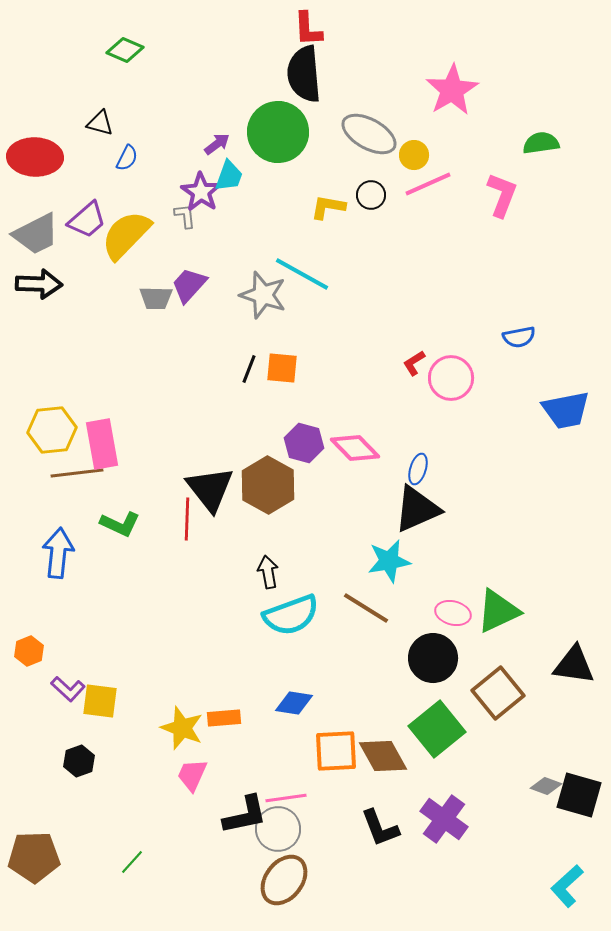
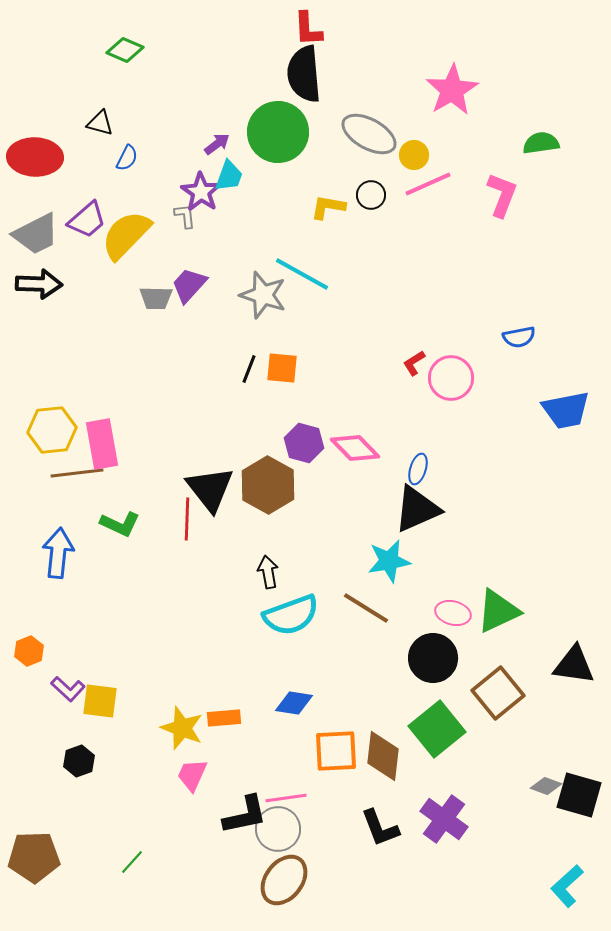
brown diamond at (383, 756): rotated 36 degrees clockwise
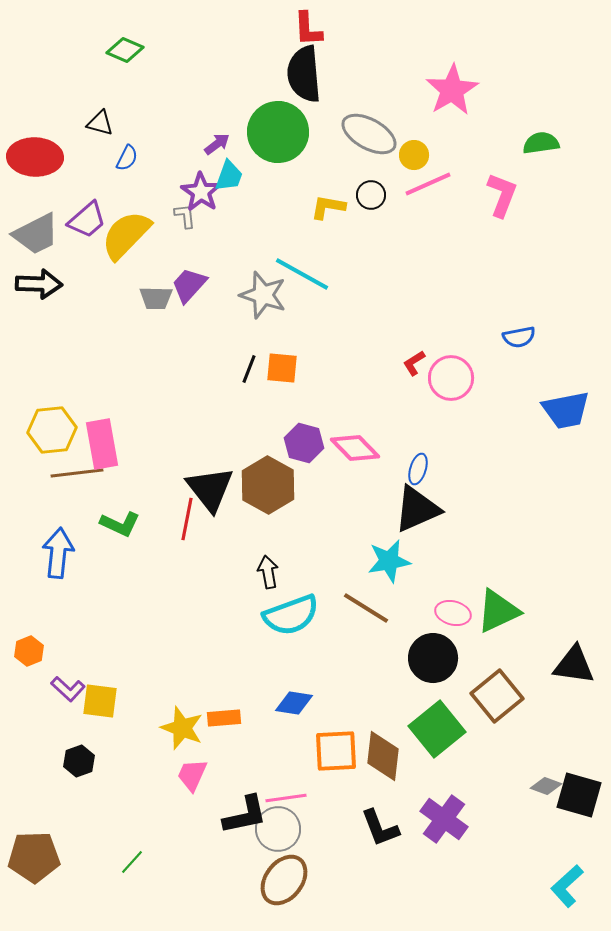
red line at (187, 519): rotated 9 degrees clockwise
brown square at (498, 693): moved 1 px left, 3 px down
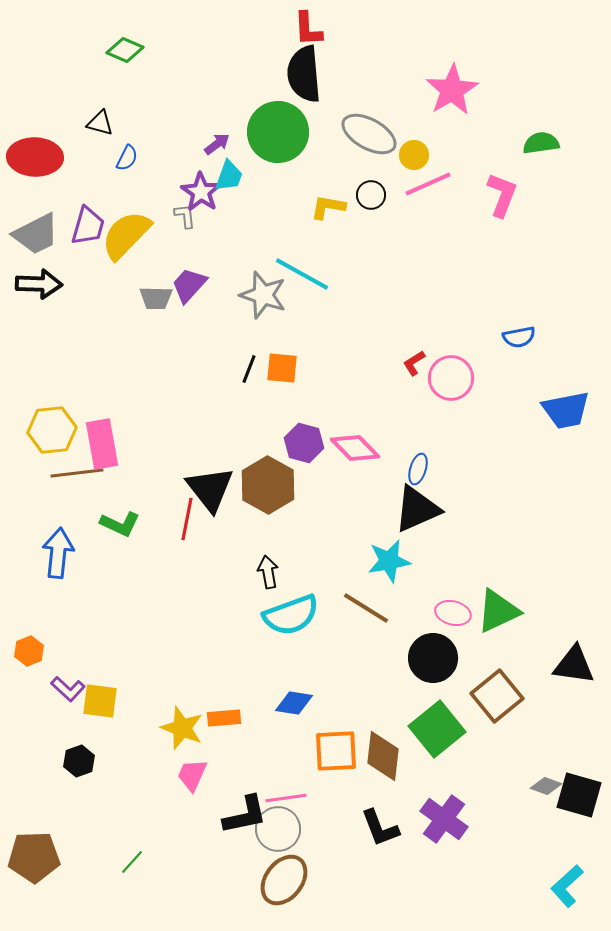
purple trapezoid at (87, 220): moved 1 px right, 6 px down; rotated 33 degrees counterclockwise
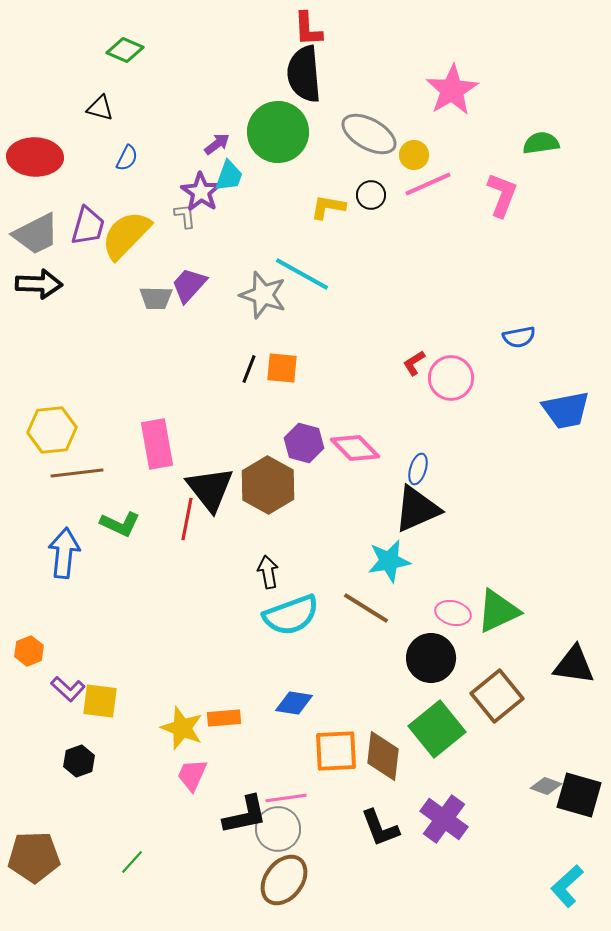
black triangle at (100, 123): moved 15 px up
pink rectangle at (102, 444): moved 55 px right
blue arrow at (58, 553): moved 6 px right
black circle at (433, 658): moved 2 px left
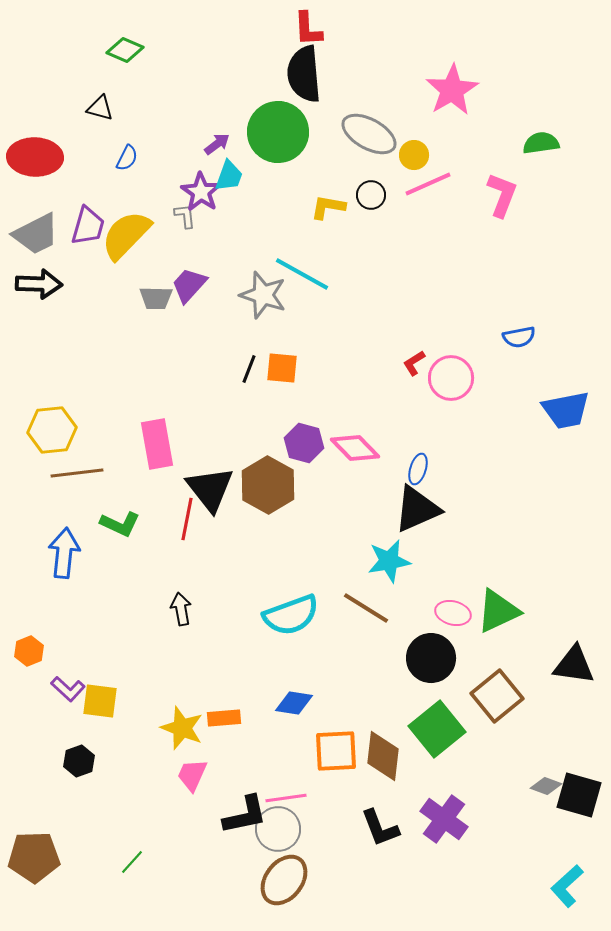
black arrow at (268, 572): moved 87 px left, 37 px down
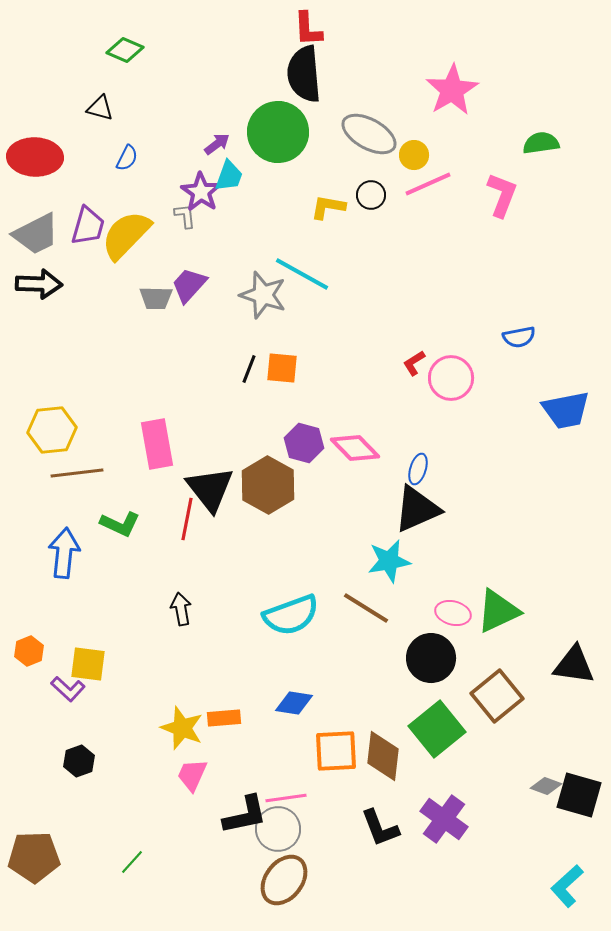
yellow square at (100, 701): moved 12 px left, 37 px up
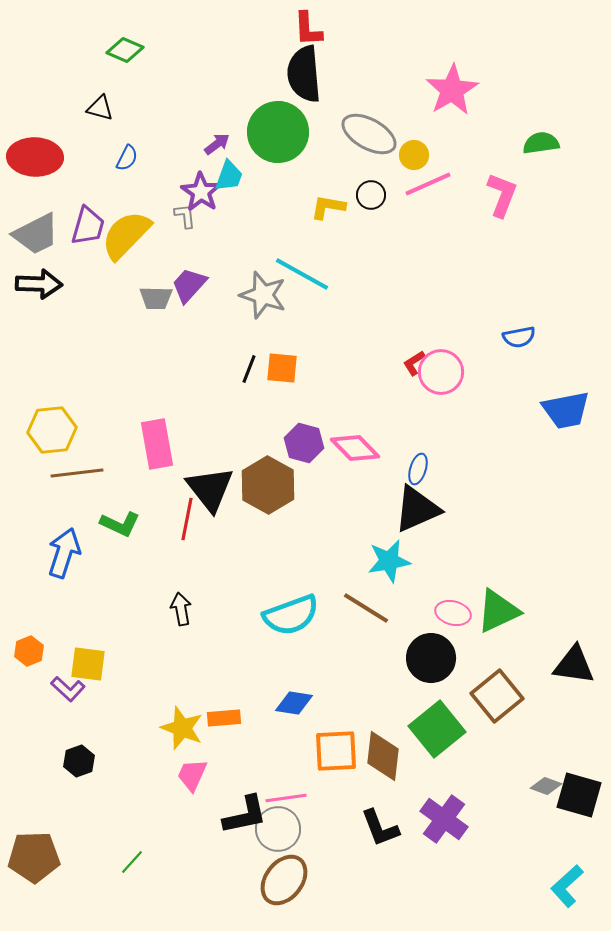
pink circle at (451, 378): moved 10 px left, 6 px up
blue arrow at (64, 553): rotated 12 degrees clockwise
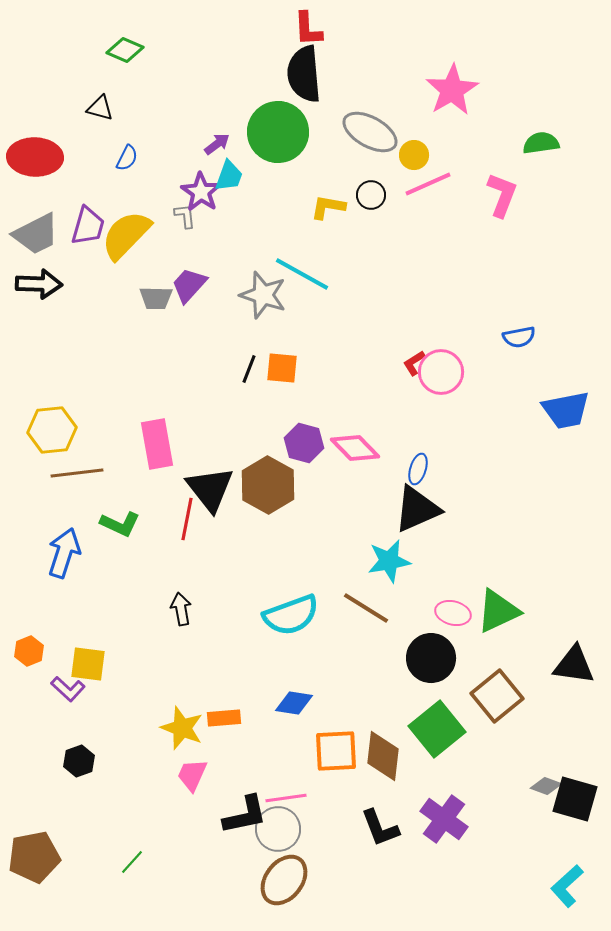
gray ellipse at (369, 134): moved 1 px right, 2 px up
black square at (579, 795): moved 4 px left, 4 px down
brown pentagon at (34, 857): rotated 9 degrees counterclockwise
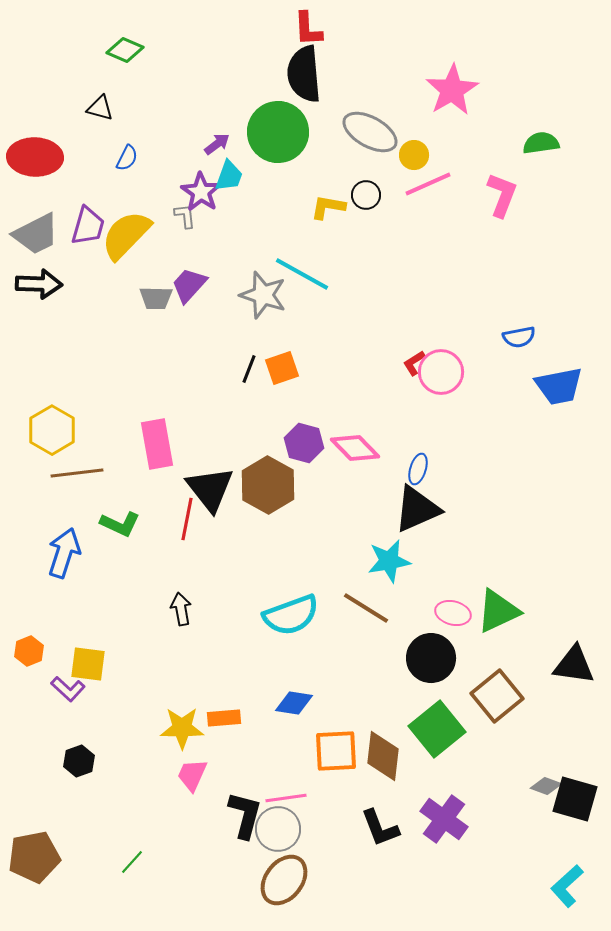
black circle at (371, 195): moved 5 px left
orange square at (282, 368): rotated 24 degrees counterclockwise
blue trapezoid at (566, 410): moved 7 px left, 24 px up
yellow hexagon at (52, 430): rotated 24 degrees counterclockwise
yellow star at (182, 728): rotated 21 degrees counterclockwise
black L-shape at (245, 815): rotated 63 degrees counterclockwise
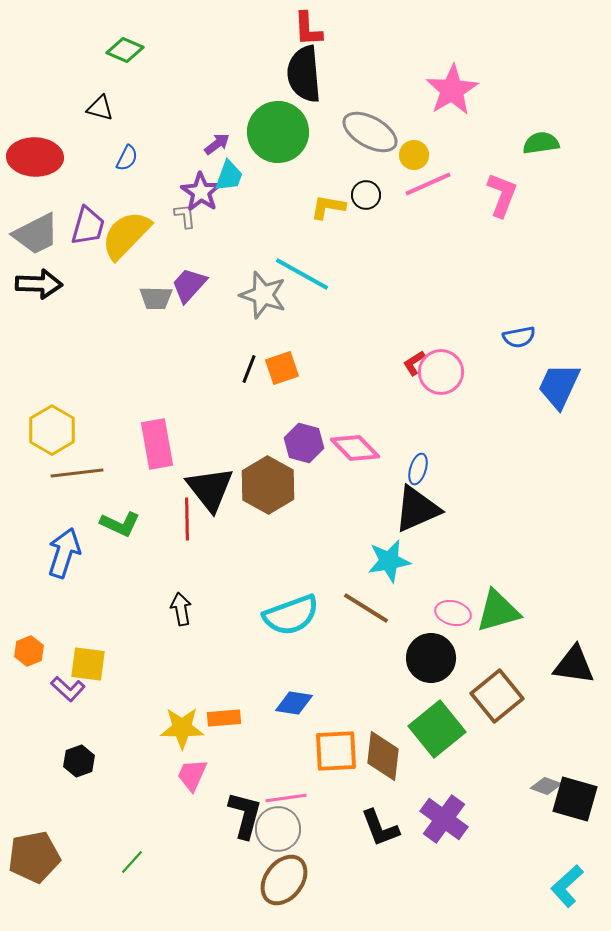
blue trapezoid at (559, 386): rotated 126 degrees clockwise
red line at (187, 519): rotated 12 degrees counterclockwise
green triangle at (498, 611): rotated 9 degrees clockwise
